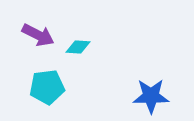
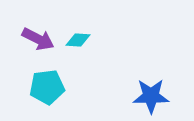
purple arrow: moved 4 px down
cyan diamond: moved 7 px up
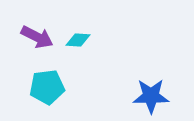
purple arrow: moved 1 px left, 2 px up
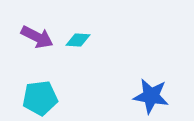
cyan pentagon: moved 7 px left, 11 px down
blue star: rotated 9 degrees clockwise
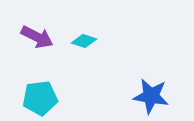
cyan diamond: moved 6 px right, 1 px down; rotated 15 degrees clockwise
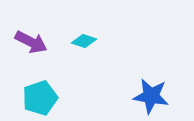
purple arrow: moved 6 px left, 5 px down
cyan pentagon: rotated 12 degrees counterclockwise
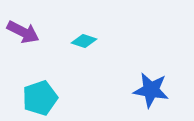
purple arrow: moved 8 px left, 10 px up
blue star: moved 6 px up
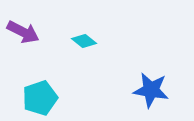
cyan diamond: rotated 20 degrees clockwise
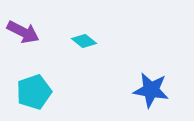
cyan pentagon: moved 6 px left, 6 px up
